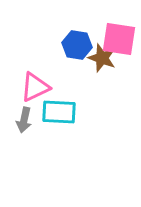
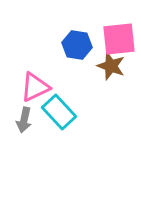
pink square: rotated 15 degrees counterclockwise
brown star: moved 9 px right, 8 px down
cyan rectangle: rotated 44 degrees clockwise
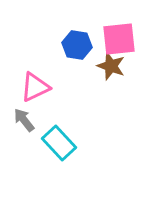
cyan rectangle: moved 31 px down
gray arrow: rotated 130 degrees clockwise
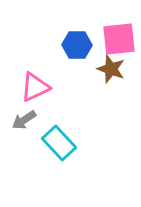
blue hexagon: rotated 8 degrees counterclockwise
brown star: moved 3 px down
gray arrow: rotated 85 degrees counterclockwise
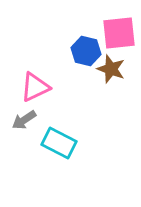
pink square: moved 6 px up
blue hexagon: moved 9 px right, 6 px down; rotated 12 degrees clockwise
cyan rectangle: rotated 20 degrees counterclockwise
